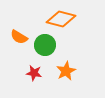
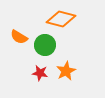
red star: moved 6 px right
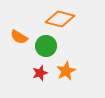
orange diamond: moved 1 px left
green circle: moved 1 px right, 1 px down
red star: rotated 28 degrees counterclockwise
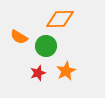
orange diamond: rotated 16 degrees counterclockwise
red star: moved 2 px left
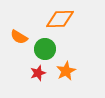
green circle: moved 1 px left, 3 px down
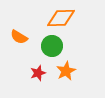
orange diamond: moved 1 px right, 1 px up
green circle: moved 7 px right, 3 px up
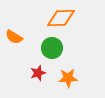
orange semicircle: moved 5 px left
green circle: moved 2 px down
orange star: moved 2 px right, 7 px down; rotated 24 degrees clockwise
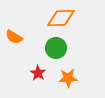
green circle: moved 4 px right
red star: rotated 21 degrees counterclockwise
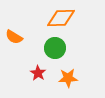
green circle: moved 1 px left
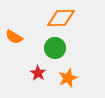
orange star: rotated 18 degrees counterclockwise
